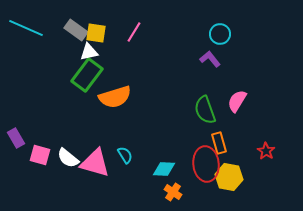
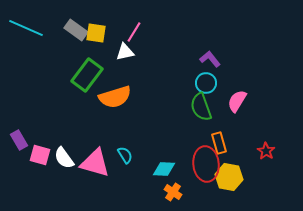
cyan circle: moved 14 px left, 49 px down
white triangle: moved 36 px right
green semicircle: moved 4 px left, 3 px up
purple rectangle: moved 3 px right, 2 px down
white semicircle: moved 4 px left; rotated 15 degrees clockwise
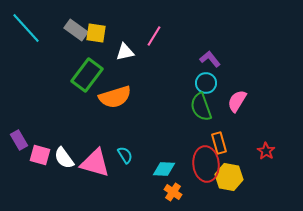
cyan line: rotated 24 degrees clockwise
pink line: moved 20 px right, 4 px down
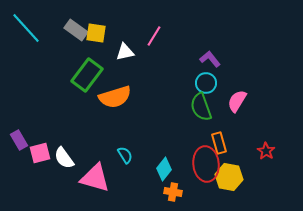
pink square: moved 2 px up; rotated 30 degrees counterclockwise
pink triangle: moved 15 px down
cyan diamond: rotated 55 degrees counterclockwise
orange cross: rotated 24 degrees counterclockwise
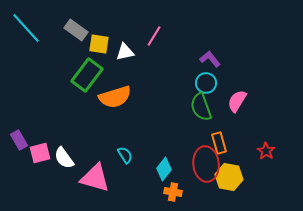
yellow square: moved 3 px right, 11 px down
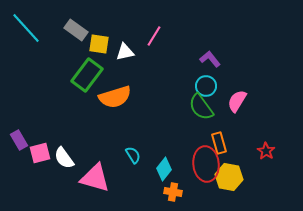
cyan circle: moved 3 px down
green semicircle: rotated 16 degrees counterclockwise
cyan semicircle: moved 8 px right
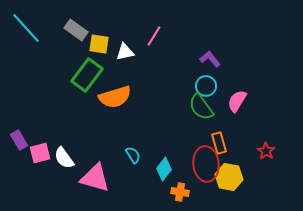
orange cross: moved 7 px right
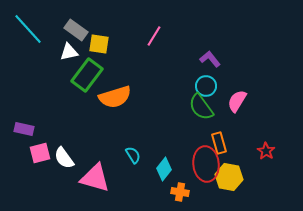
cyan line: moved 2 px right, 1 px down
white triangle: moved 56 px left
purple rectangle: moved 5 px right, 11 px up; rotated 48 degrees counterclockwise
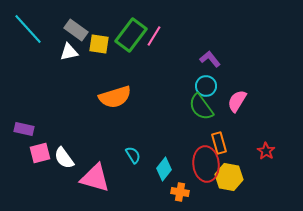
green rectangle: moved 44 px right, 40 px up
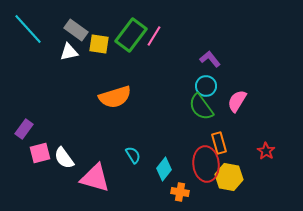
purple rectangle: rotated 66 degrees counterclockwise
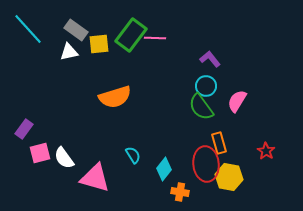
pink line: moved 1 px right, 2 px down; rotated 60 degrees clockwise
yellow square: rotated 15 degrees counterclockwise
